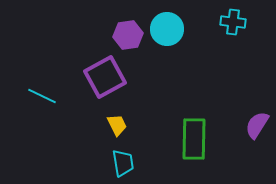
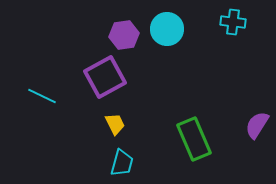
purple hexagon: moved 4 px left
yellow trapezoid: moved 2 px left, 1 px up
green rectangle: rotated 24 degrees counterclockwise
cyan trapezoid: moved 1 px left; rotated 24 degrees clockwise
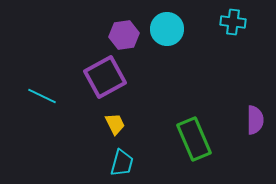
purple semicircle: moved 2 px left, 5 px up; rotated 148 degrees clockwise
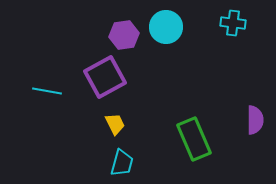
cyan cross: moved 1 px down
cyan circle: moved 1 px left, 2 px up
cyan line: moved 5 px right, 5 px up; rotated 16 degrees counterclockwise
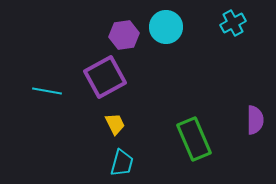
cyan cross: rotated 35 degrees counterclockwise
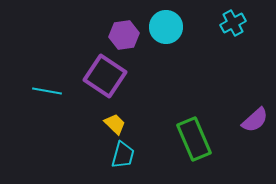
purple square: moved 1 px up; rotated 27 degrees counterclockwise
purple semicircle: rotated 48 degrees clockwise
yellow trapezoid: rotated 20 degrees counterclockwise
cyan trapezoid: moved 1 px right, 8 px up
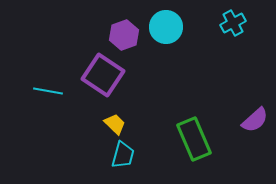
purple hexagon: rotated 12 degrees counterclockwise
purple square: moved 2 px left, 1 px up
cyan line: moved 1 px right
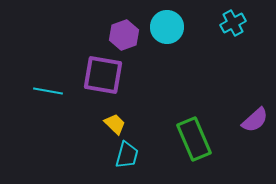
cyan circle: moved 1 px right
purple square: rotated 24 degrees counterclockwise
cyan trapezoid: moved 4 px right
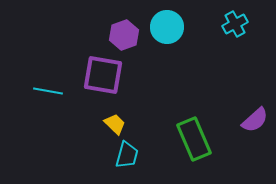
cyan cross: moved 2 px right, 1 px down
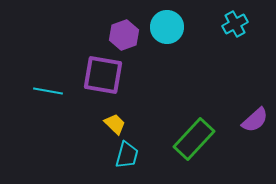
green rectangle: rotated 66 degrees clockwise
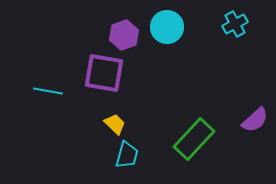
purple square: moved 1 px right, 2 px up
